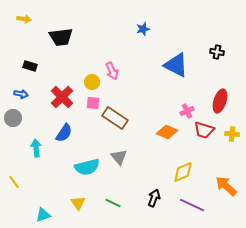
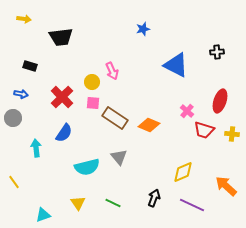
black cross: rotated 16 degrees counterclockwise
pink cross: rotated 24 degrees counterclockwise
orange diamond: moved 18 px left, 7 px up
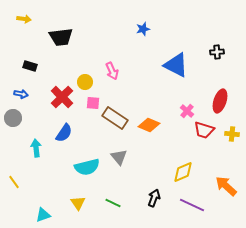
yellow circle: moved 7 px left
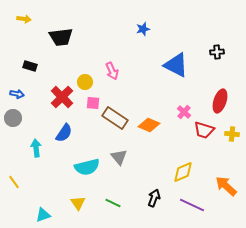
blue arrow: moved 4 px left
pink cross: moved 3 px left, 1 px down
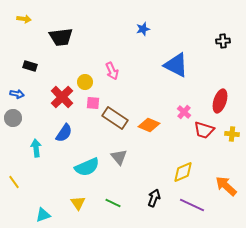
black cross: moved 6 px right, 11 px up
cyan semicircle: rotated 10 degrees counterclockwise
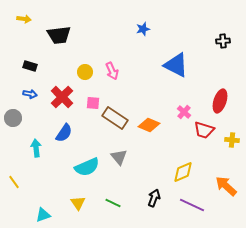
black trapezoid: moved 2 px left, 2 px up
yellow circle: moved 10 px up
blue arrow: moved 13 px right
yellow cross: moved 6 px down
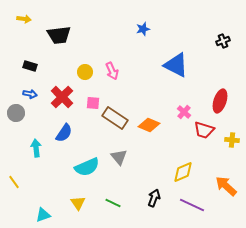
black cross: rotated 16 degrees counterclockwise
gray circle: moved 3 px right, 5 px up
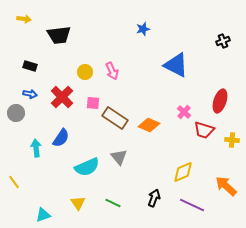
blue semicircle: moved 3 px left, 5 px down
